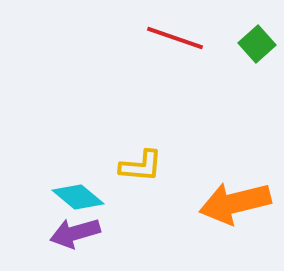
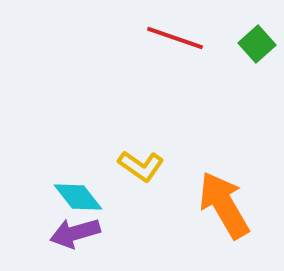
yellow L-shape: rotated 30 degrees clockwise
cyan diamond: rotated 12 degrees clockwise
orange arrow: moved 11 px left, 2 px down; rotated 74 degrees clockwise
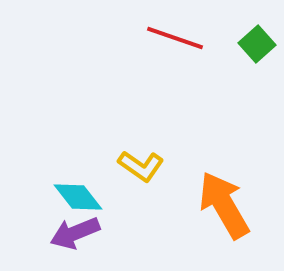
purple arrow: rotated 6 degrees counterclockwise
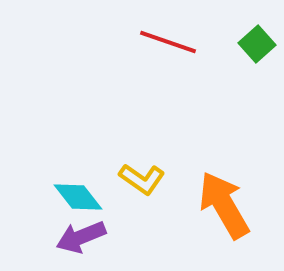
red line: moved 7 px left, 4 px down
yellow L-shape: moved 1 px right, 13 px down
purple arrow: moved 6 px right, 4 px down
